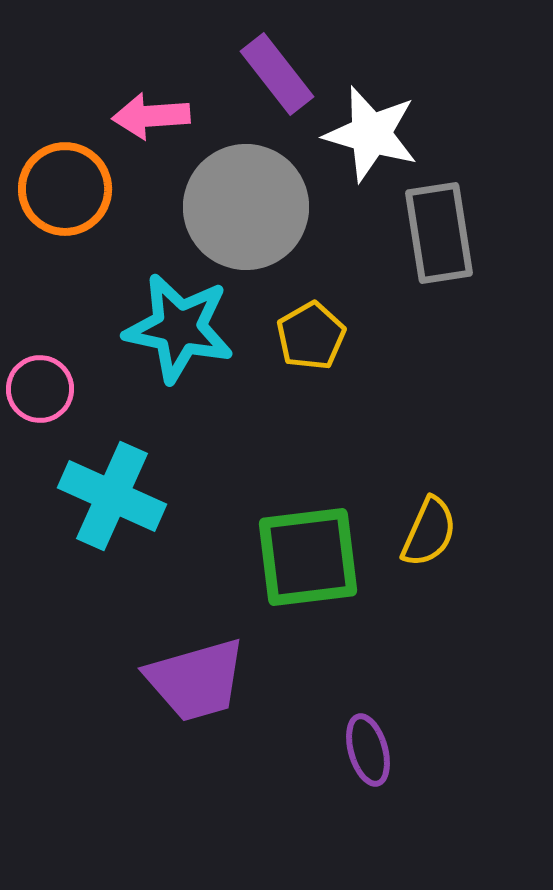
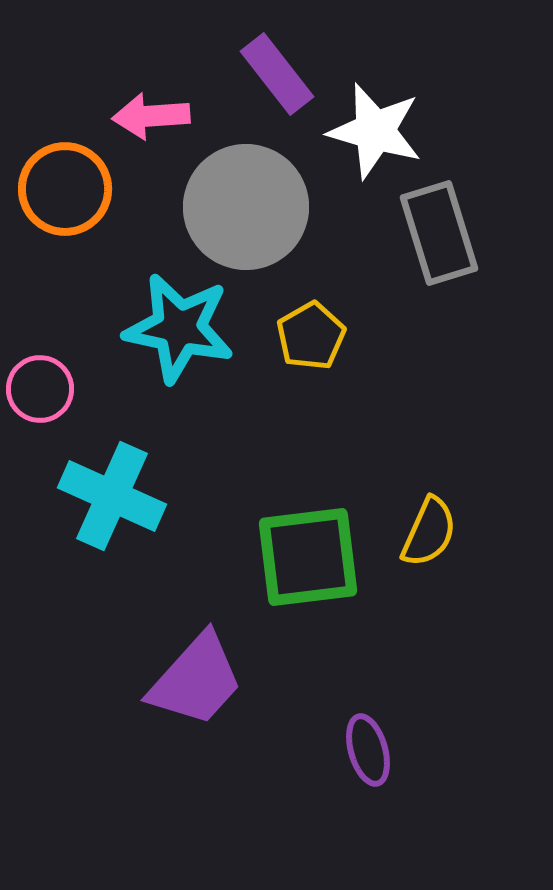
white star: moved 4 px right, 3 px up
gray rectangle: rotated 8 degrees counterclockwise
purple trapezoid: rotated 32 degrees counterclockwise
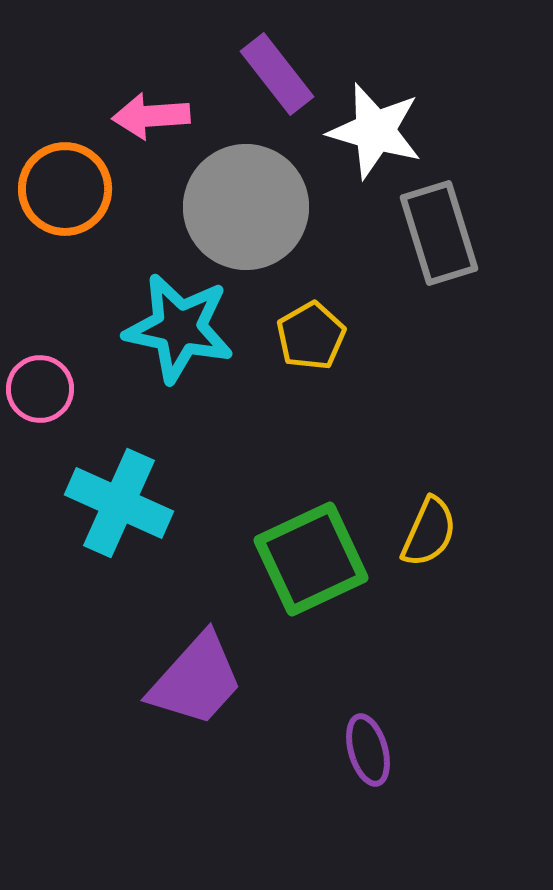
cyan cross: moved 7 px right, 7 px down
green square: moved 3 px right, 2 px down; rotated 18 degrees counterclockwise
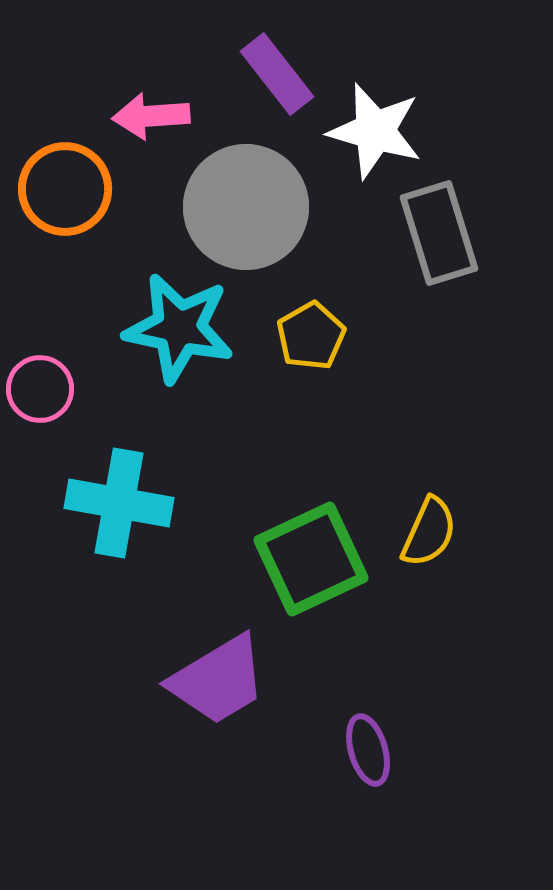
cyan cross: rotated 14 degrees counterclockwise
purple trapezoid: moved 22 px right; rotated 17 degrees clockwise
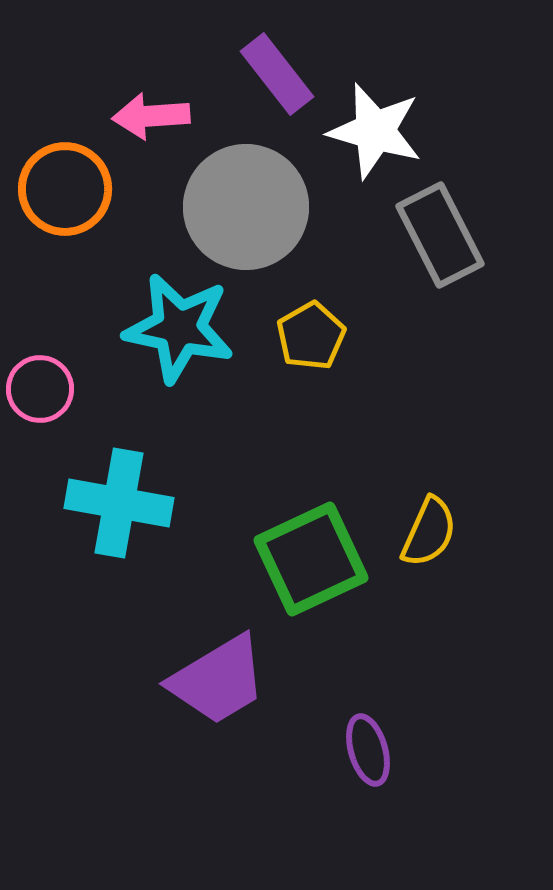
gray rectangle: moved 1 px right, 2 px down; rotated 10 degrees counterclockwise
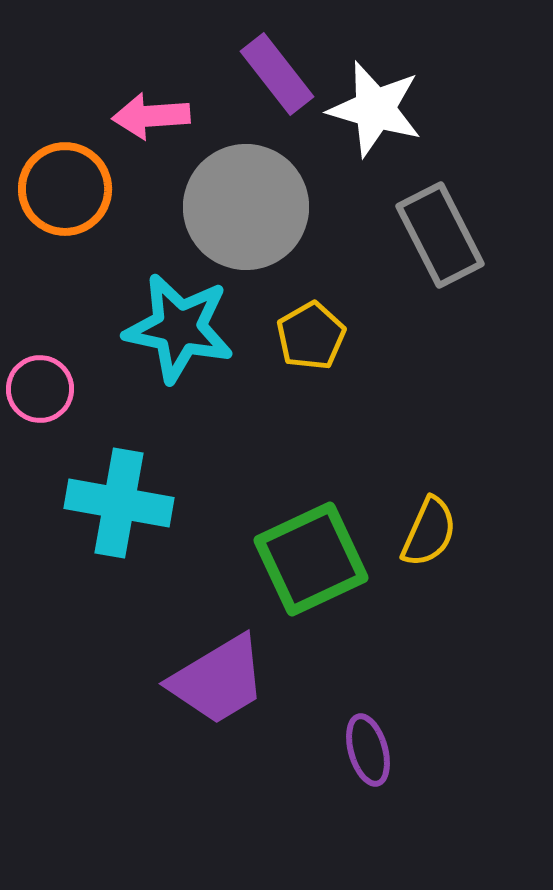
white star: moved 22 px up
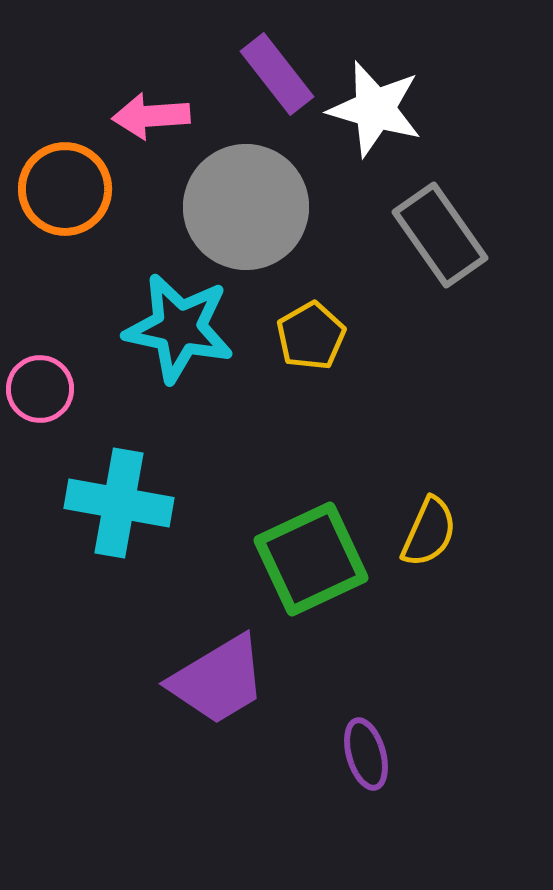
gray rectangle: rotated 8 degrees counterclockwise
purple ellipse: moved 2 px left, 4 px down
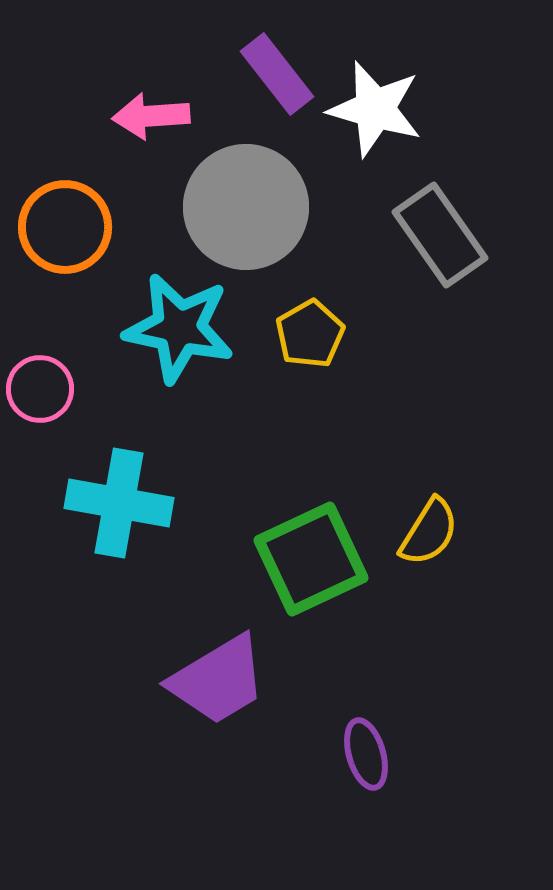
orange circle: moved 38 px down
yellow pentagon: moved 1 px left, 2 px up
yellow semicircle: rotated 8 degrees clockwise
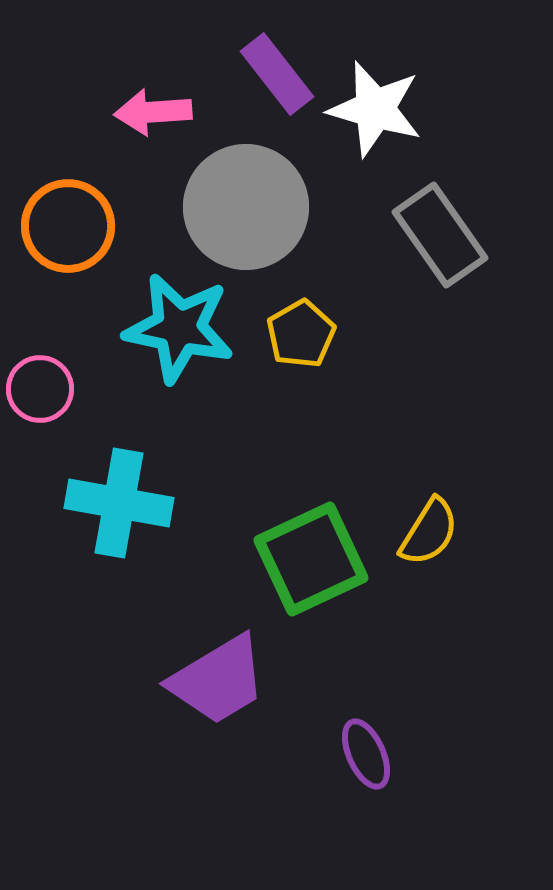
pink arrow: moved 2 px right, 4 px up
orange circle: moved 3 px right, 1 px up
yellow pentagon: moved 9 px left
purple ellipse: rotated 8 degrees counterclockwise
